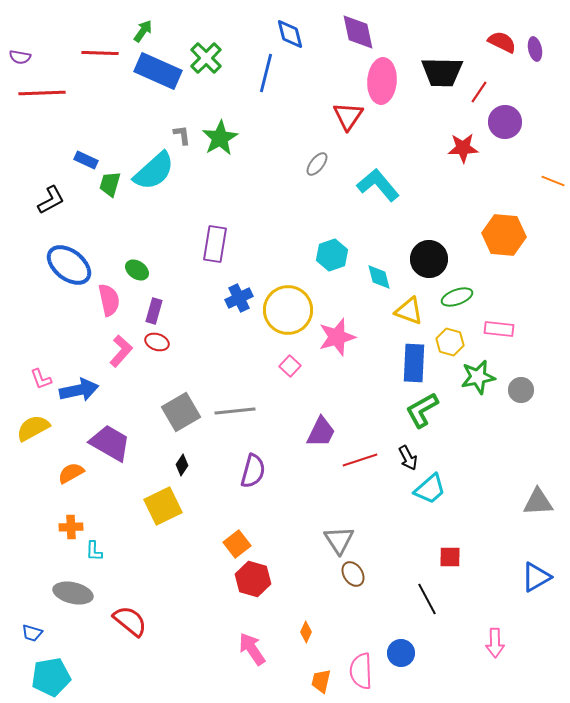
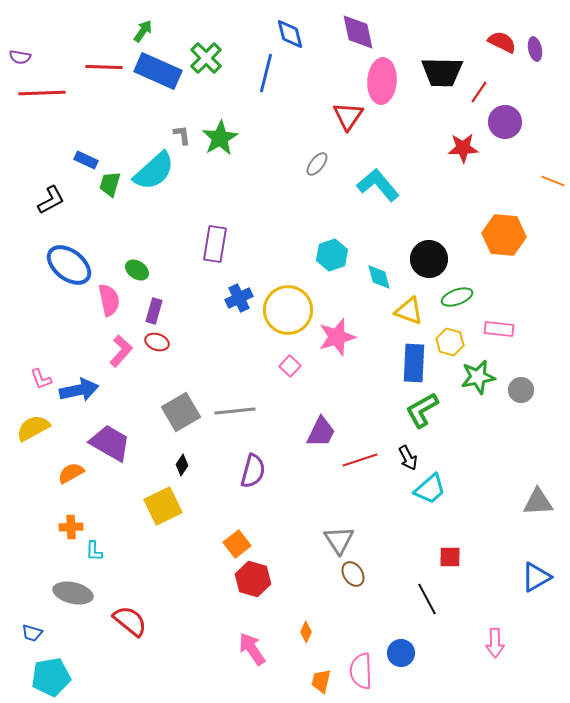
red line at (100, 53): moved 4 px right, 14 px down
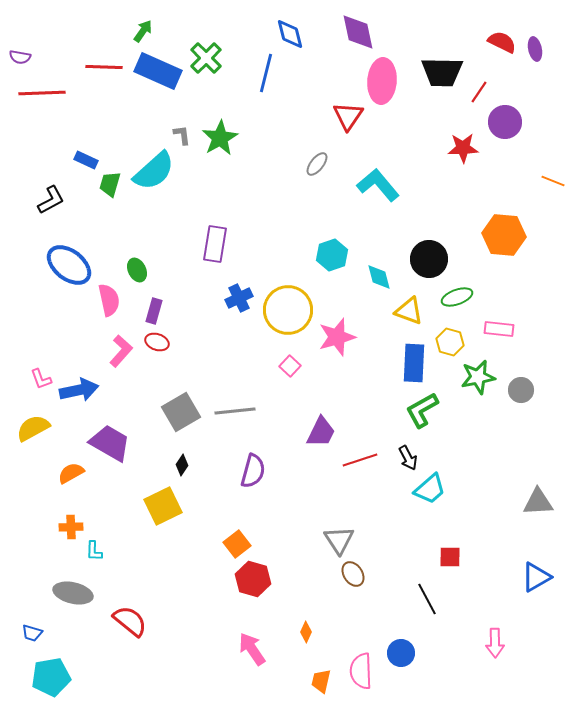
green ellipse at (137, 270): rotated 30 degrees clockwise
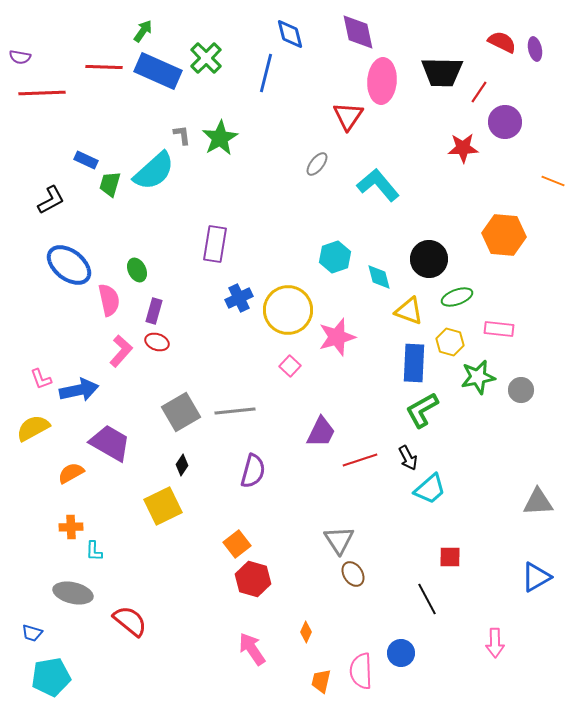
cyan hexagon at (332, 255): moved 3 px right, 2 px down
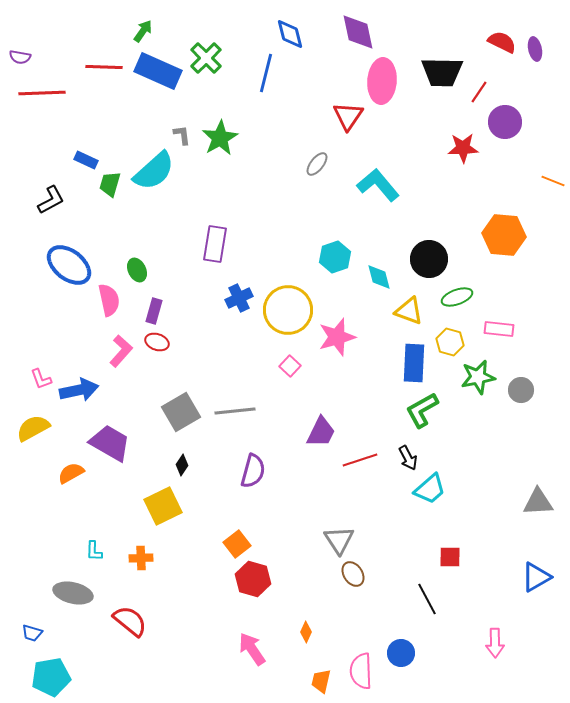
orange cross at (71, 527): moved 70 px right, 31 px down
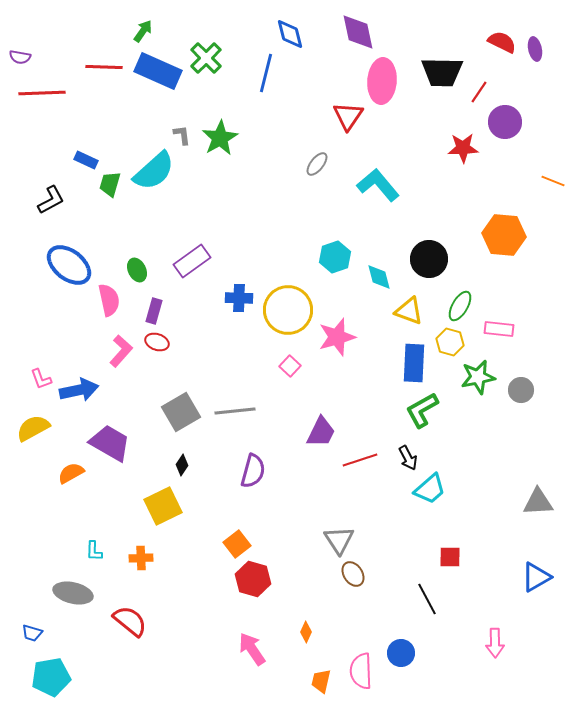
purple rectangle at (215, 244): moved 23 px left, 17 px down; rotated 45 degrees clockwise
green ellipse at (457, 297): moved 3 px right, 9 px down; rotated 40 degrees counterclockwise
blue cross at (239, 298): rotated 28 degrees clockwise
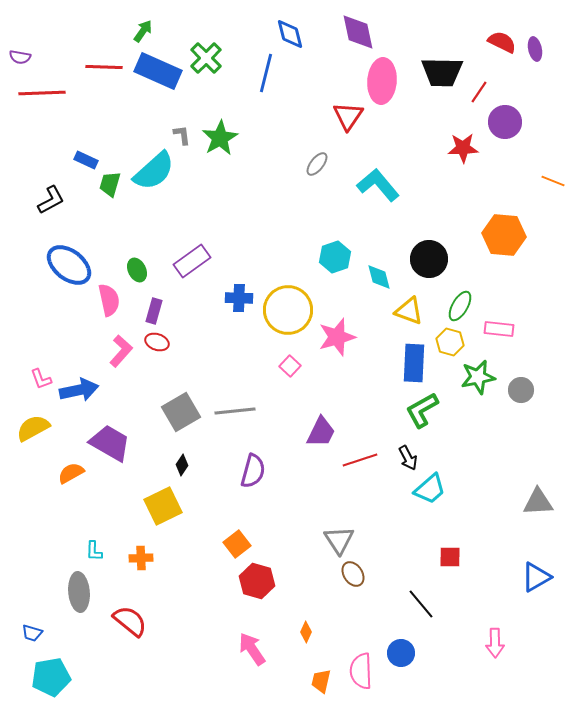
red hexagon at (253, 579): moved 4 px right, 2 px down
gray ellipse at (73, 593): moved 6 px right, 1 px up; rotated 72 degrees clockwise
black line at (427, 599): moved 6 px left, 5 px down; rotated 12 degrees counterclockwise
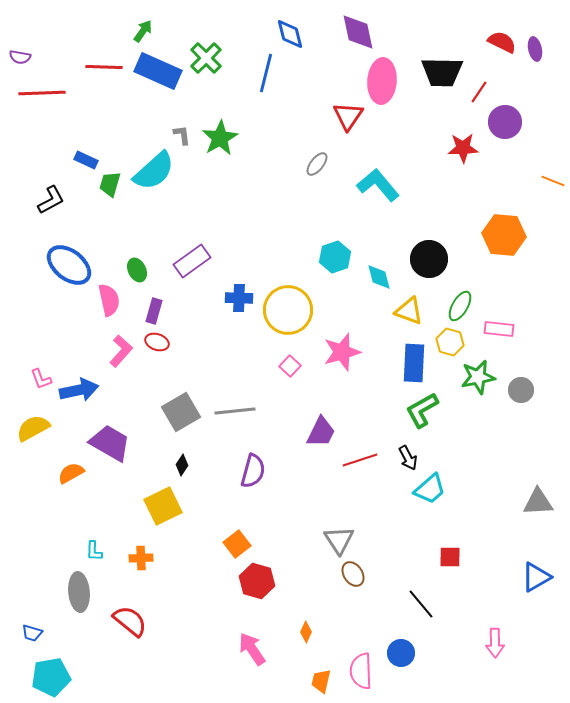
pink star at (337, 337): moved 5 px right, 15 px down
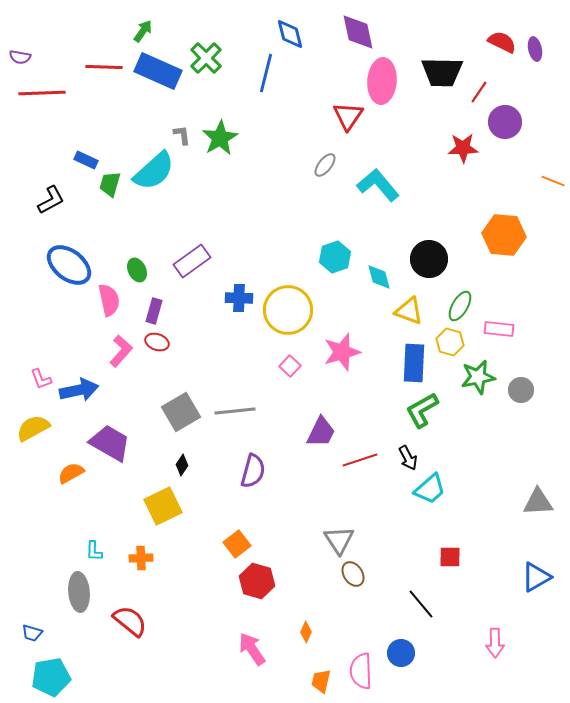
gray ellipse at (317, 164): moved 8 px right, 1 px down
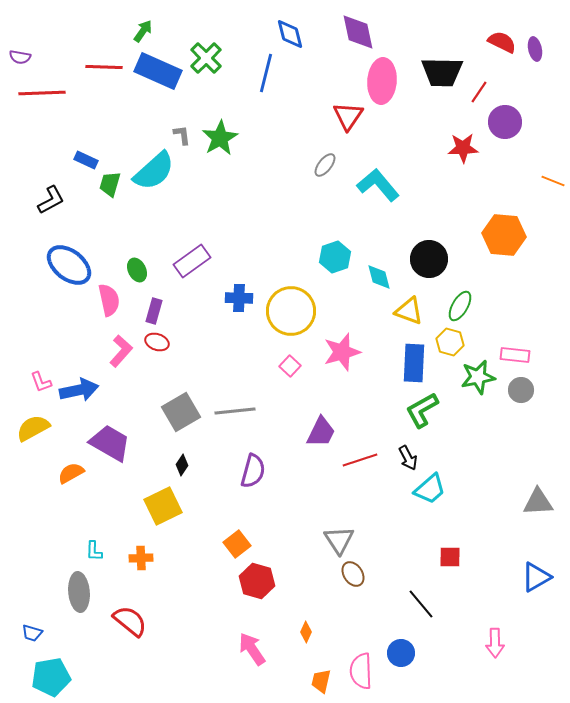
yellow circle at (288, 310): moved 3 px right, 1 px down
pink rectangle at (499, 329): moved 16 px right, 26 px down
pink L-shape at (41, 379): moved 3 px down
